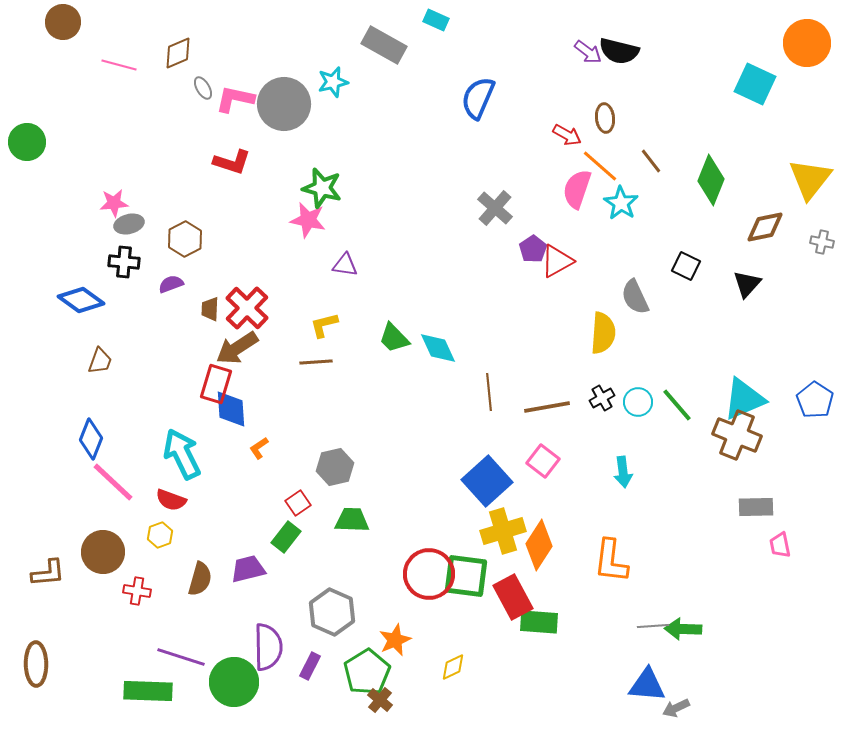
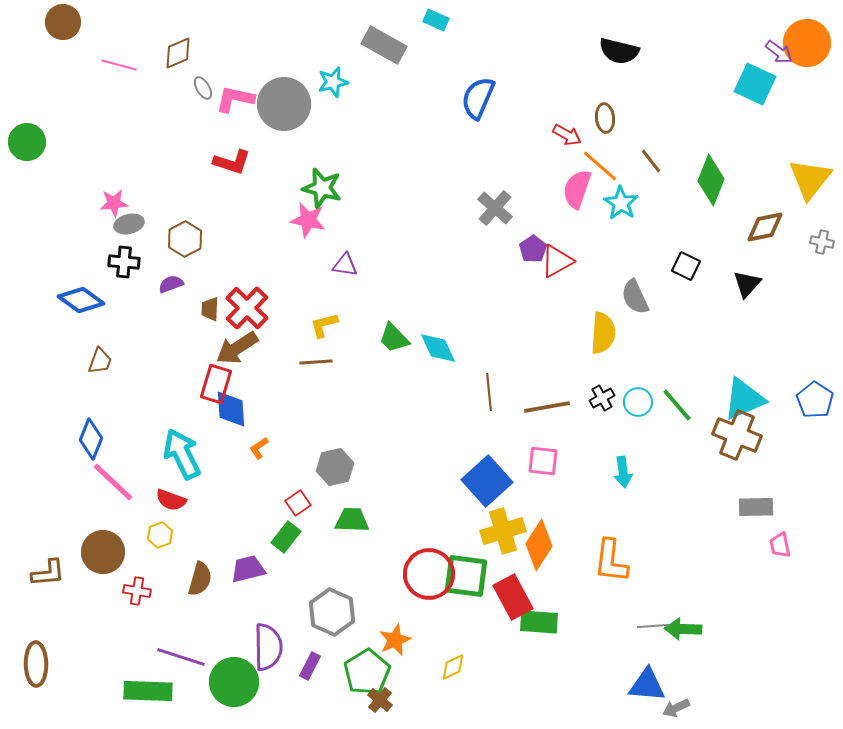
purple arrow at (588, 52): moved 191 px right
pink square at (543, 461): rotated 32 degrees counterclockwise
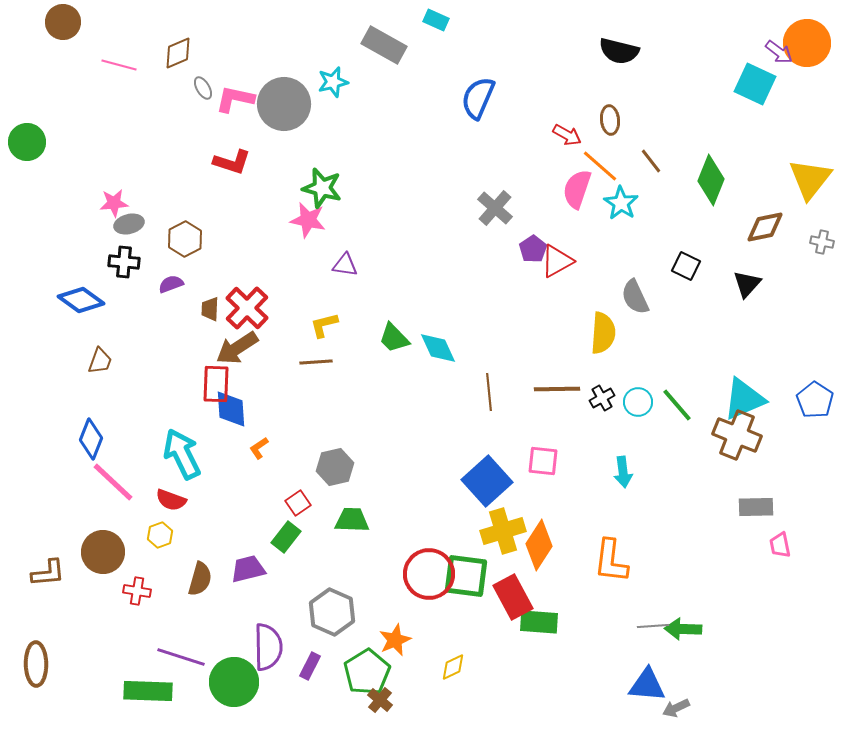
brown ellipse at (605, 118): moved 5 px right, 2 px down
red rectangle at (216, 384): rotated 15 degrees counterclockwise
brown line at (547, 407): moved 10 px right, 18 px up; rotated 9 degrees clockwise
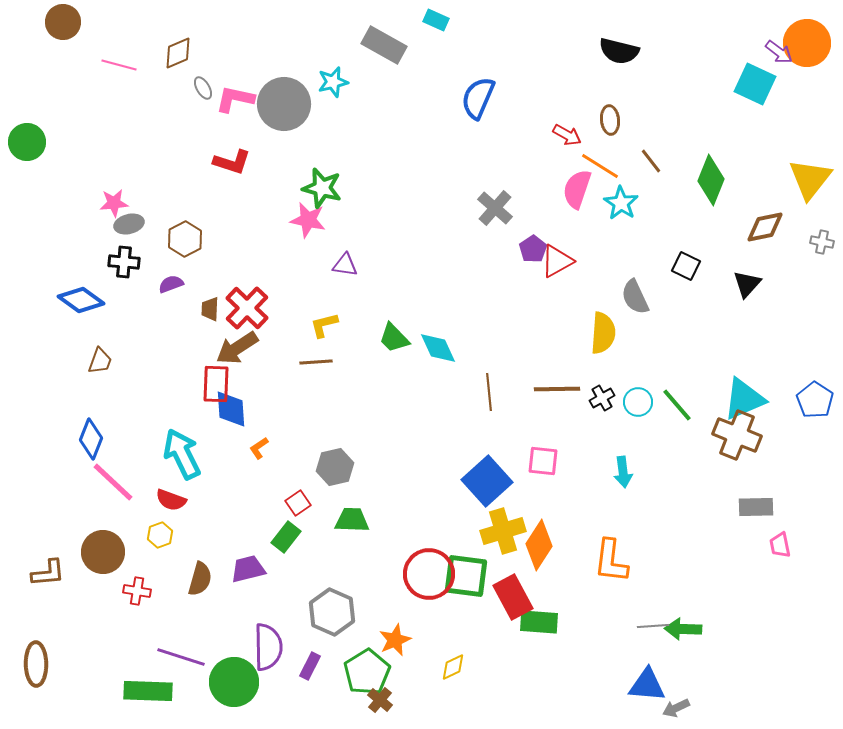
orange line at (600, 166): rotated 9 degrees counterclockwise
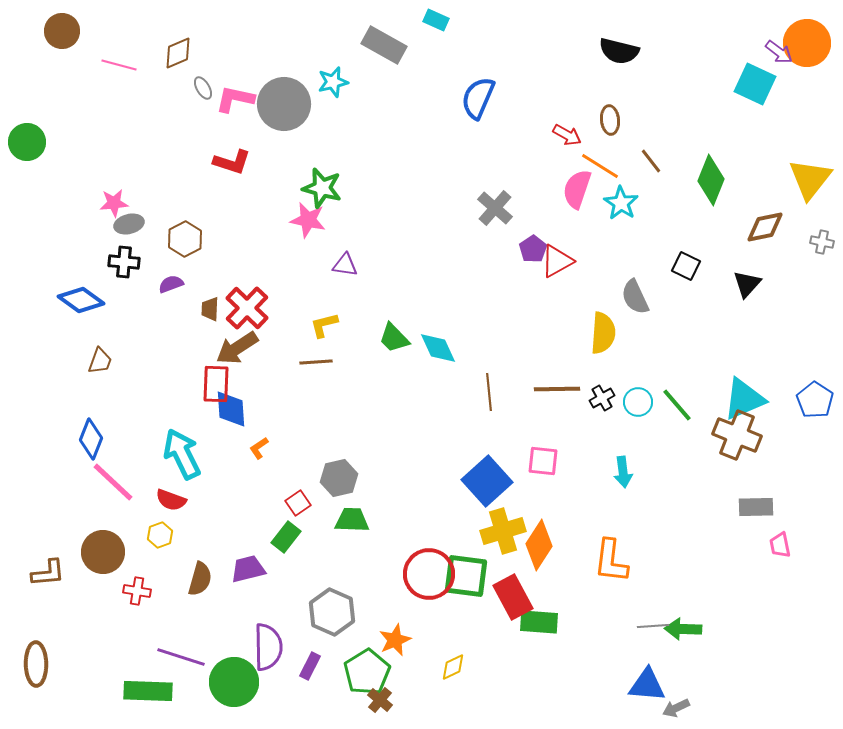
brown circle at (63, 22): moved 1 px left, 9 px down
gray hexagon at (335, 467): moved 4 px right, 11 px down
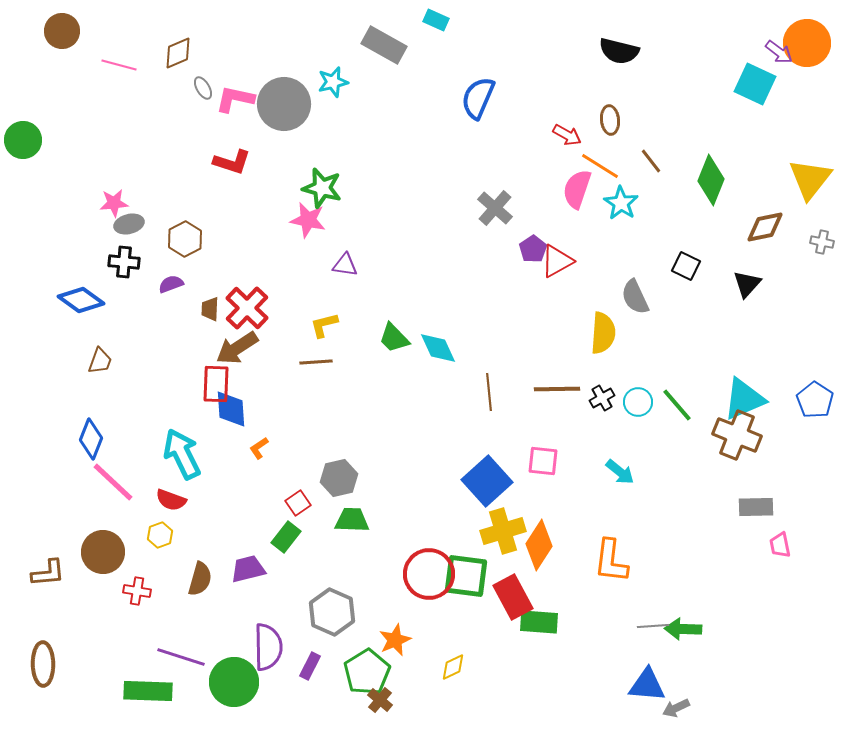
green circle at (27, 142): moved 4 px left, 2 px up
cyan arrow at (623, 472): moved 3 px left; rotated 44 degrees counterclockwise
brown ellipse at (36, 664): moved 7 px right
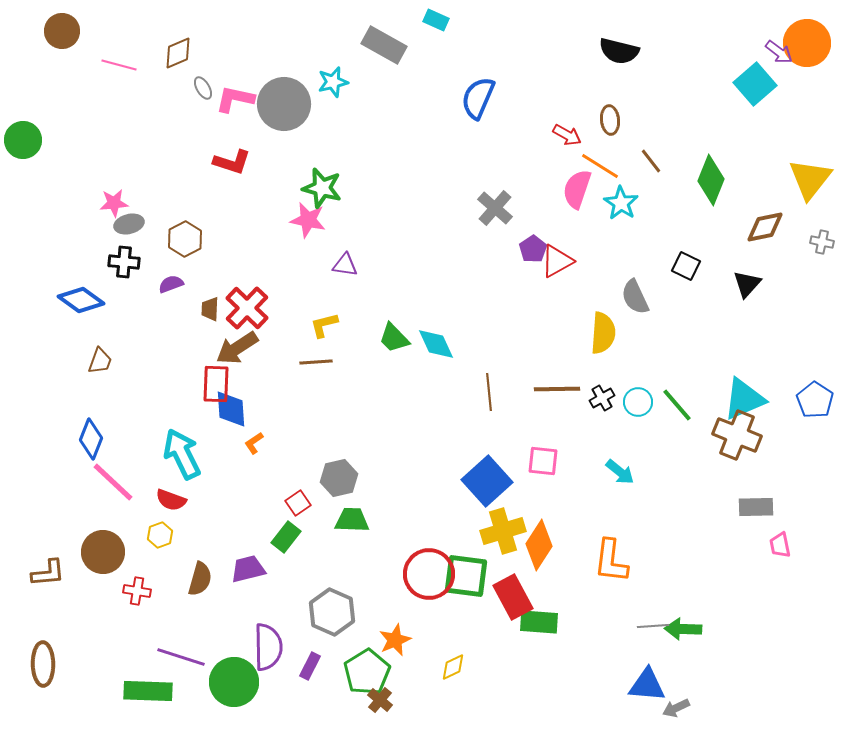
cyan square at (755, 84): rotated 24 degrees clockwise
cyan diamond at (438, 348): moved 2 px left, 4 px up
orange L-shape at (259, 448): moved 5 px left, 5 px up
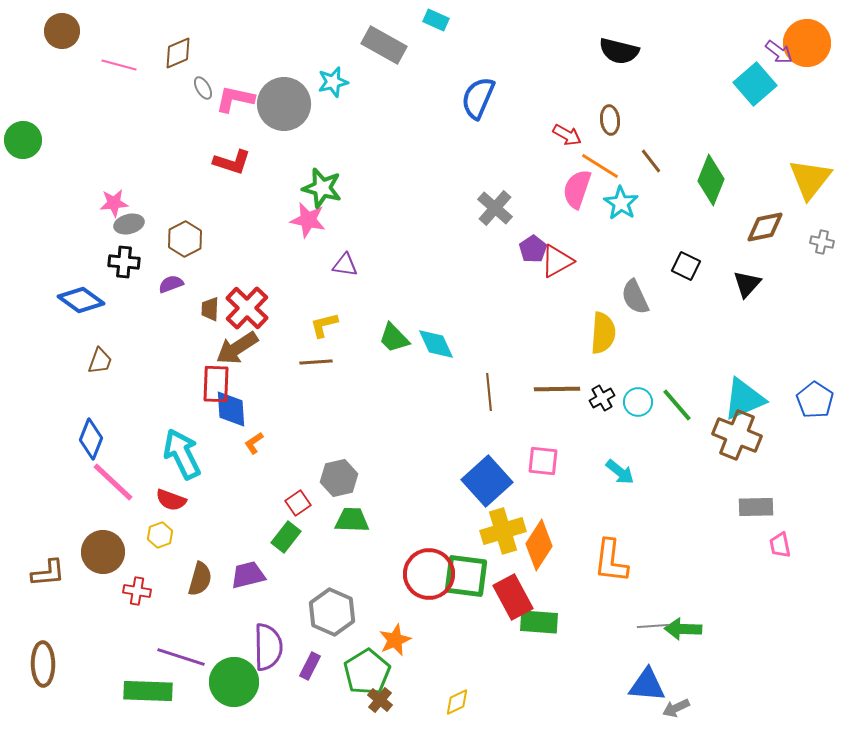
purple trapezoid at (248, 569): moved 6 px down
yellow diamond at (453, 667): moved 4 px right, 35 px down
